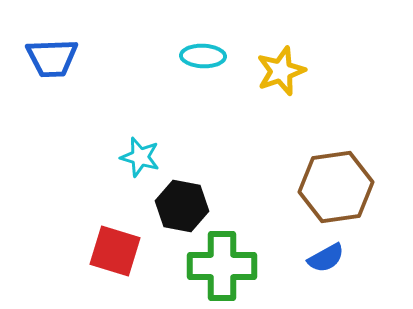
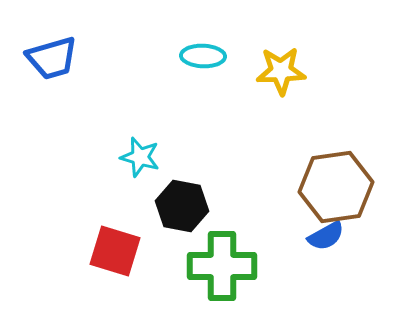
blue trapezoid: rotated 14 degrees counterclockwise
yellow star: rotated 18 degrees clockwise
blue semicircle: moved 22 px up
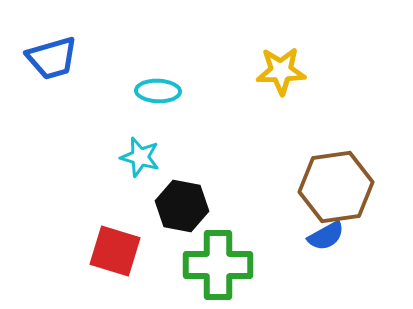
cyan ellipse: moved 45 px left, 35 px down
green cross: moved 4 px left, 1 px up
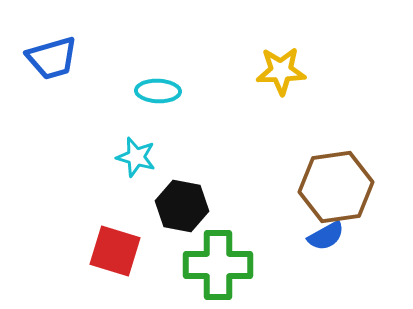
cyan star: moved 4 px left
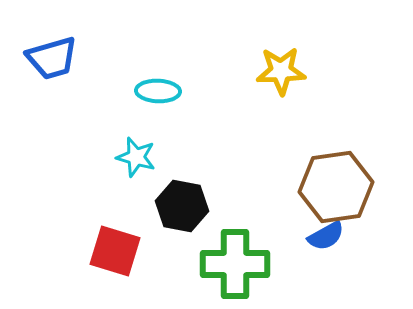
green cross: moved 17 px right, 1 px up
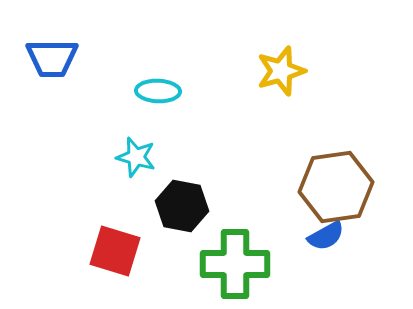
blue trapezoid: rotated 16 degrees clockwise
yellow star: rotated 15 degrees counterclockwise
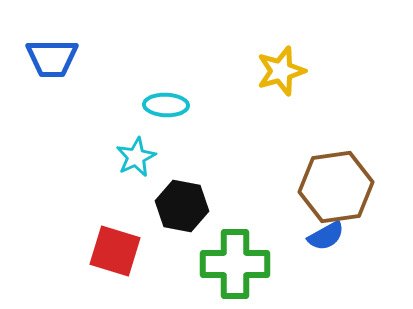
cyan ellipse: moved 8 px right, 14 px down
cyan star: rotated 30 degrees clockwise
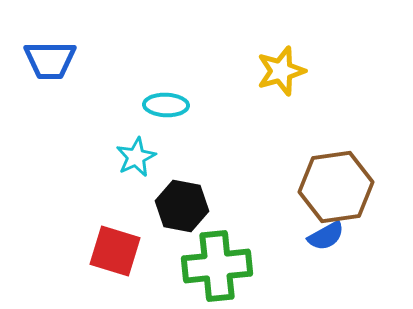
blue trapezoid: moved 2 px left, 2 px down
green cross: moved 18 px left, 2 px down; rotated 6 degrees counterclockwise
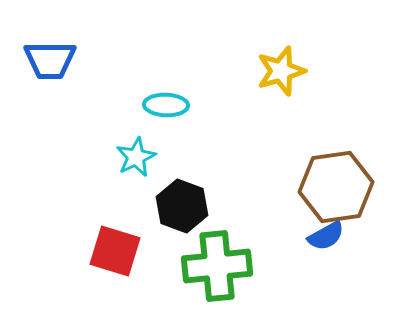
black hexagon: rotated 9 degrees clockwise
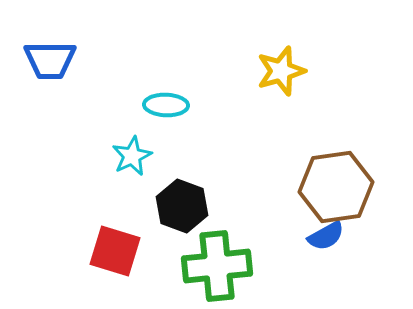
cyan star: moved 4 px left, 1 px up
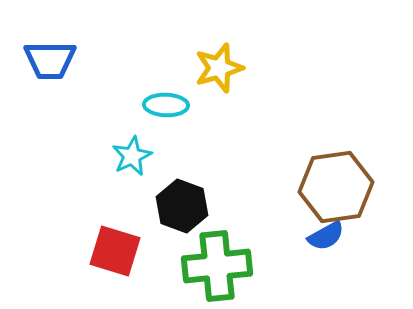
yellow star: moved 62 px left, 3 px up
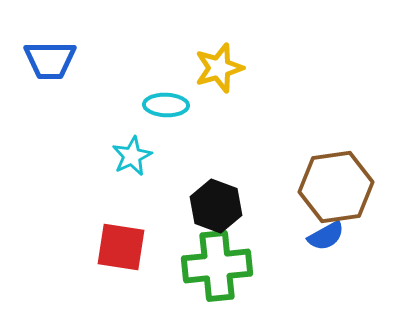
black hexagon: moved 34 px right
red square: moved 6 px right, 4 px up; rotated 8 degrees counterclockwise
